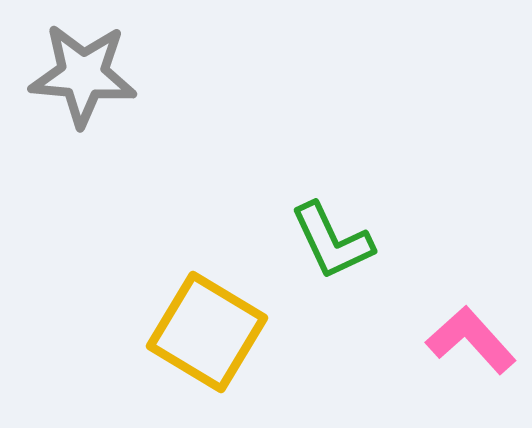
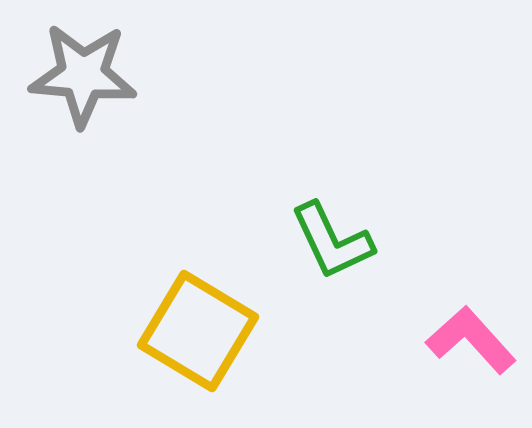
yellow square: moved 9 px left, 1 px up
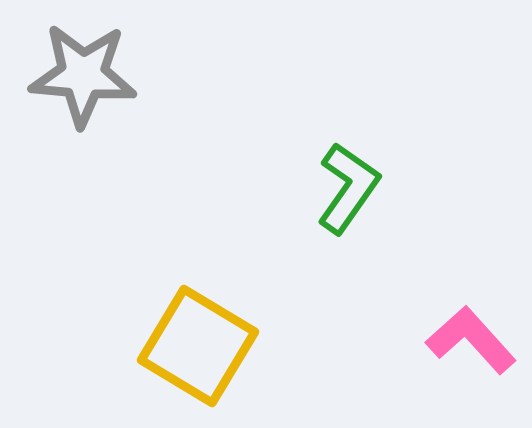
green L-shape: moved 16 px right, 53 px up; rotated 120 degrees counterclockwise
yellow square: moved 15 px down
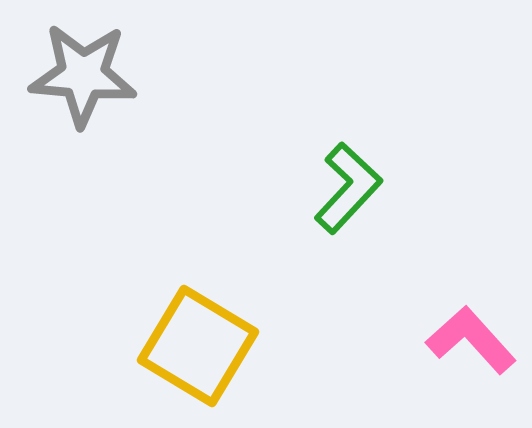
green L-shape: rotated 8 degrees clockwise
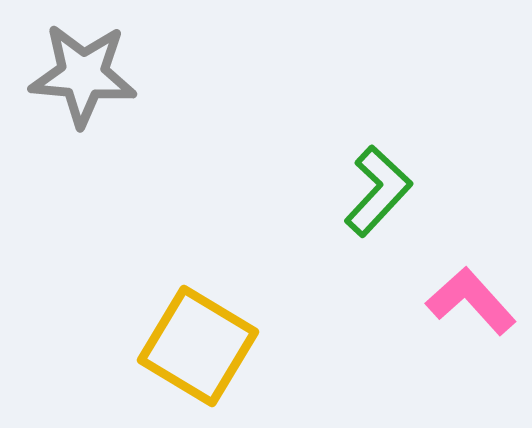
green L-shape: moved 30 px right, 3 px down
pink L-shape: moved 39 px up
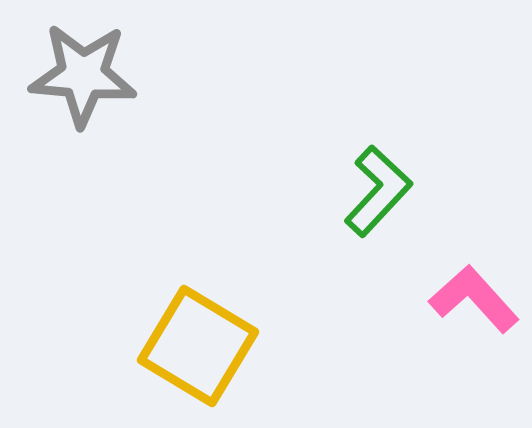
pink L-shape: moved 3 px right, 2 px up
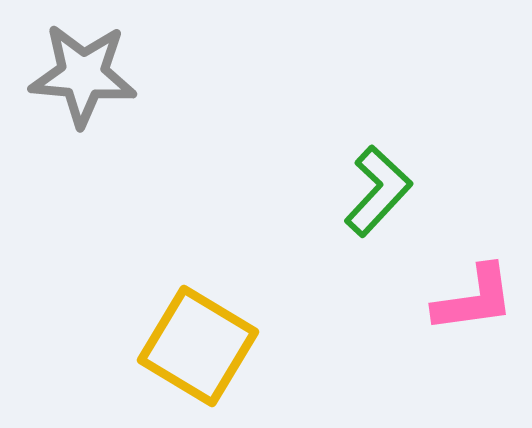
pink L-shape: rotated 124 degrees clockwise
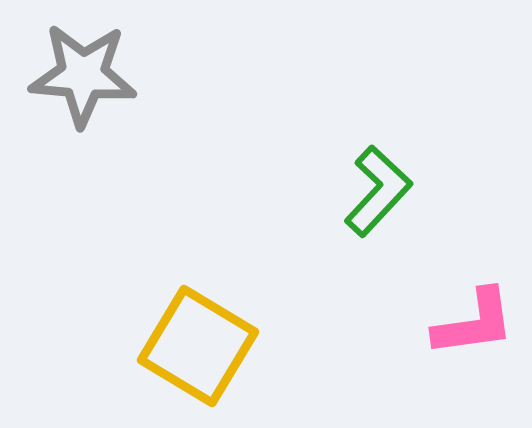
pink L-shape: moved 24 px down
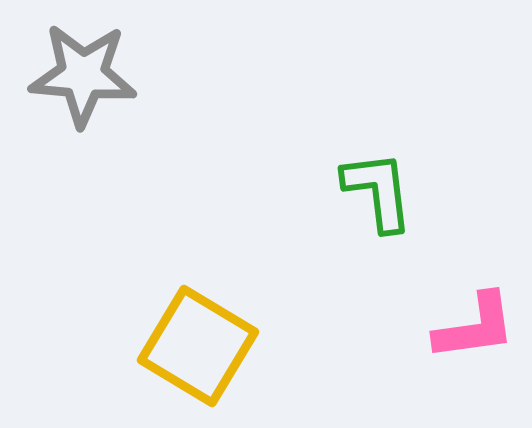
green L-shape: rotated 50 degrees counterclockwise
pink L-shape: moved 1 px right, 4 px down
